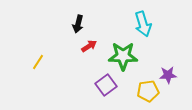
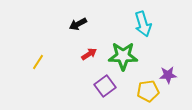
black arrow: rotated 48 degrees clockwise
red arrow: moved 8 px down
purple square: moved 1 px left, 1 px down
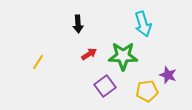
black arrow: rotated 66 degrees counterclockwise
purple star: rotated 24 degrees clockwise
yellow pentagon: moved 1 px left
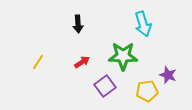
red arrow: moved 7 px left, 8 px down
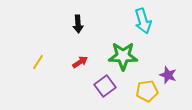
cyan arrow: moved 3 px up
red arrow: moved 2 px left
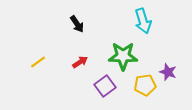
black arrow: moved 1 px left; rotated 30 degrees counterclockwise
yellow line: rotated 21 degrees clockwise
purple star: moved 3 px up
yellow pentagon: moved 2 px left, 6 px up
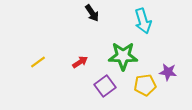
black arrow: moved 15 px right, 11 px up
purple star: rotated 12 degrees counterclockwise
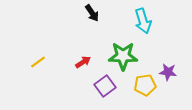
red arrow: moved 3 px right
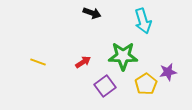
black arrow: rotated 36 degrees counterclockwise
yellow line: rotated 56 degrees clockwise
purple star: rotated 18 degrees counterclockwise
yellow pentagon: moved 1 px right, 1 px up; rotated 25 degrees counterclockwise
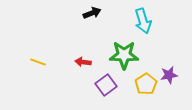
black arrow: rotated 42 degrees counterclockwise
green star: moved 1 px right, 1 px up
red arrow: rotated 140 degrees counterclockwise
purple star: moved 1 px right, 3 px down
purple square: moved 1 px right, 1 px up
